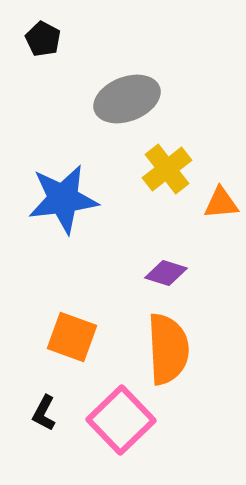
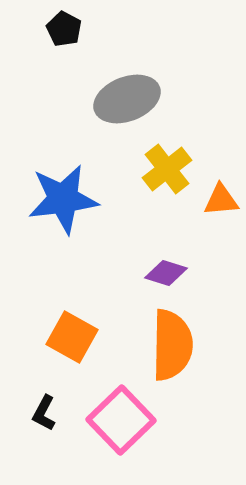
black pentagon: moved 21 px right, 10 px up
orange triangle: moved 3 px up
orange square: rotated 9 degrees clockwise
orange semicircle: moved 4 px right, 4 px up; rotated 4 degrees clockwise
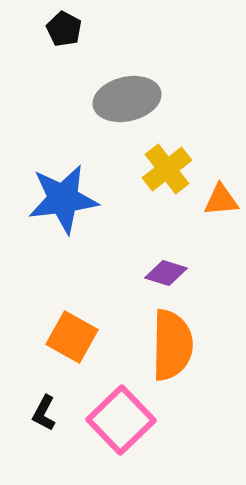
gray ellipse: rotated 8 degrees clockwise
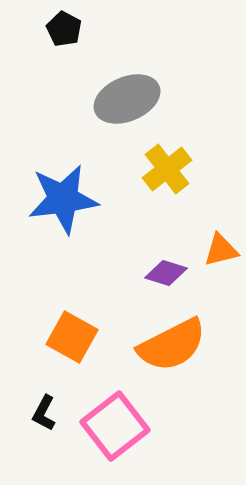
gray ellipse: rotated 10 degrees counterclockwise
orange triangle: moved 50 px down; rotated 9 degrees counterclockwise
orange semicircle: rotated 62 degrees clockwise
pink square: moved 6 px left, 6 px down; rotated 6 degrees clockwise
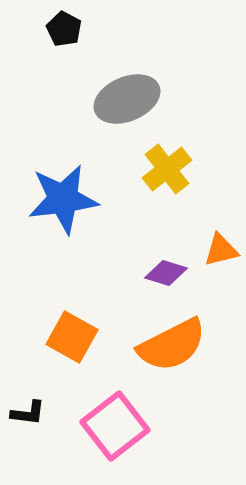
black L-shape: moved 16 px left; rotated 111 degrees counterclockwise
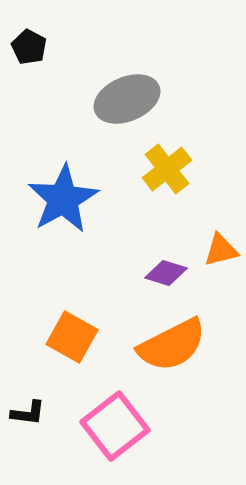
black pentagon: moved 35 px left, 18 px down
blue star: rotated 22 degrees counterclockwise
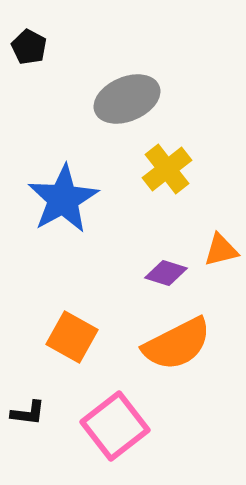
orange semicircle: moved 5 px right, 1 px up
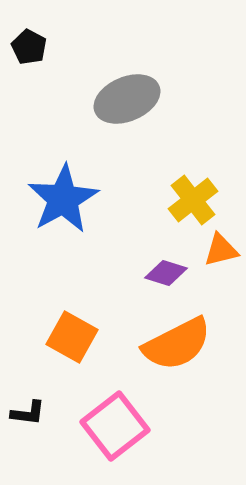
yellow cross: moved 26 px right, 31 px down
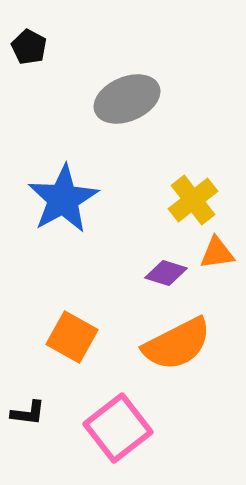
orange triangle: moved 4 px left, 3 px down; rotated 6 degrees clockwise
pink square: moved 3 px right, 2 px down
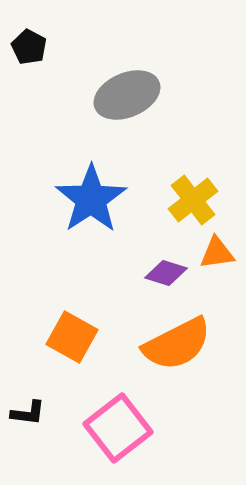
gray ellipse: moved 4 px up
blue star: moved 28 px right; rotated 4 degrees counterclockwise
